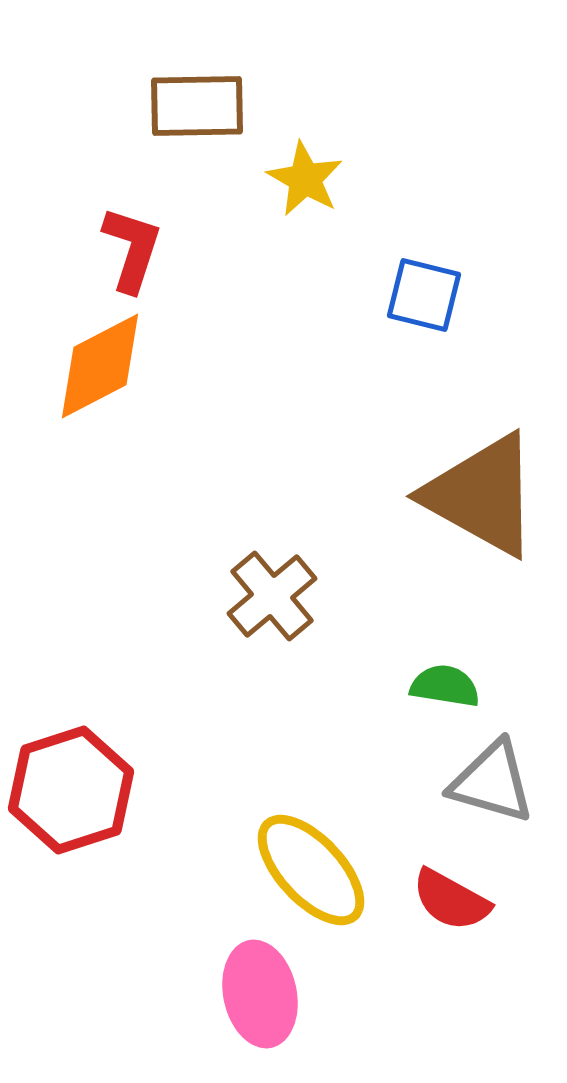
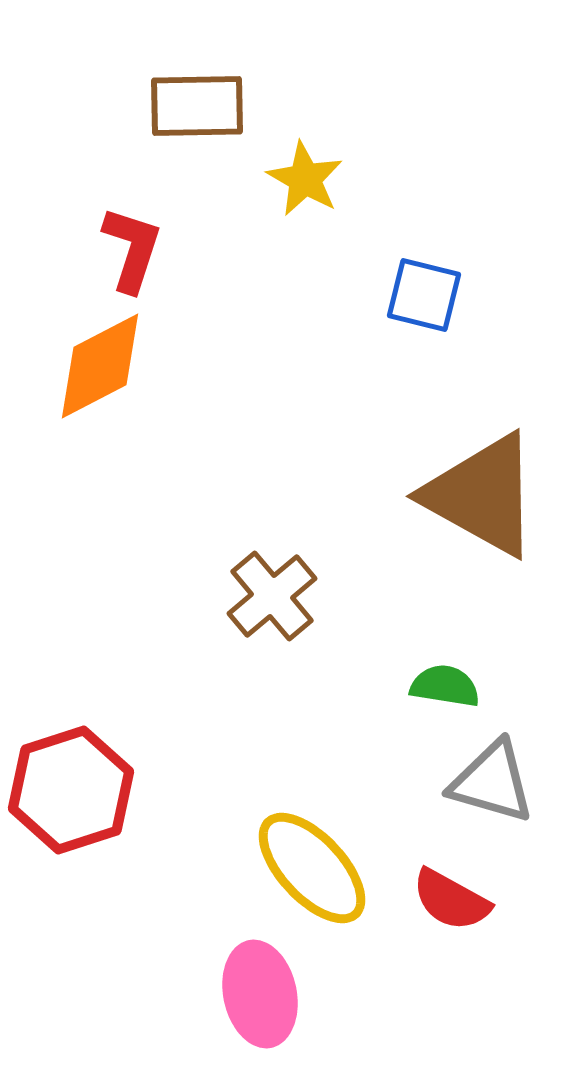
yellow ellipse: moved 1 px right, 2 px up
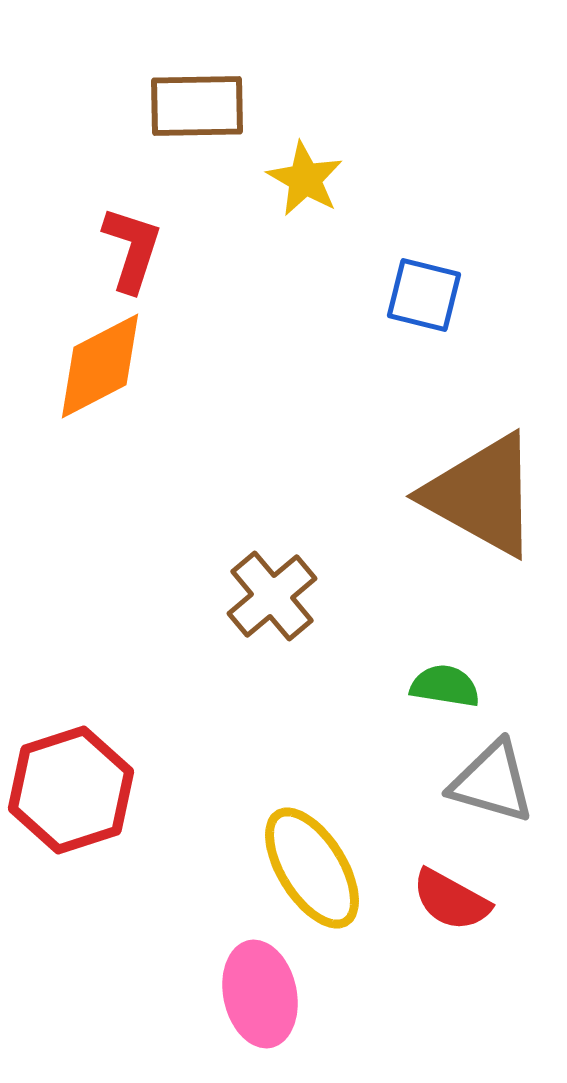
yellow ellipse: rotated 11 degrees clockwise
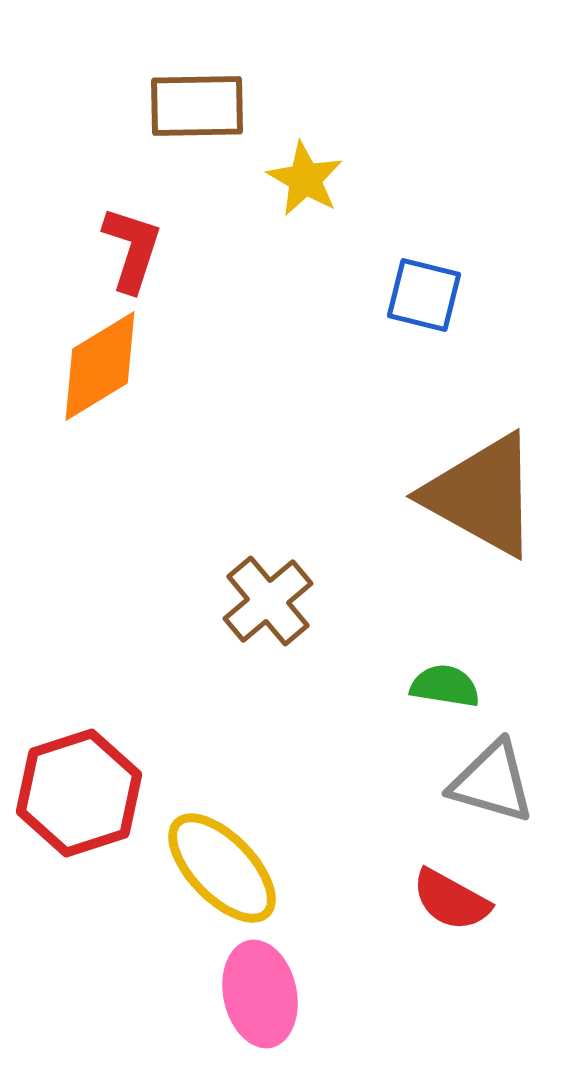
orange diamond: rotated 4 degrees counterclockwise
brown cross: moved 4 px left, 5 px down
red hexagon: moved 8 px right, 3 px down
yellow ellipse: moved 90 px left; rotated 12 degrees counterclockwise
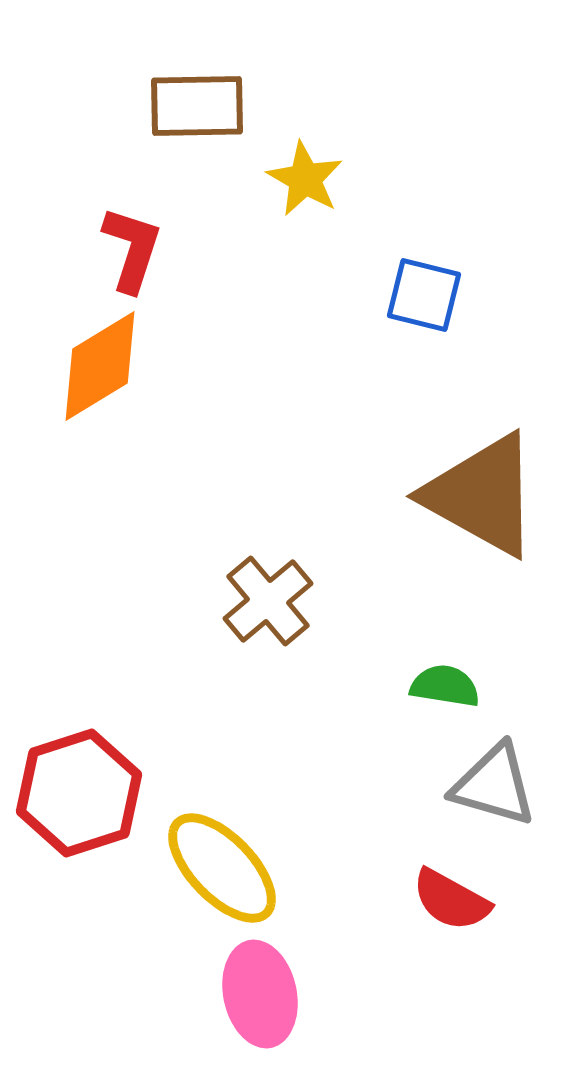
gray triangle: moved 2 px right, 3 px down
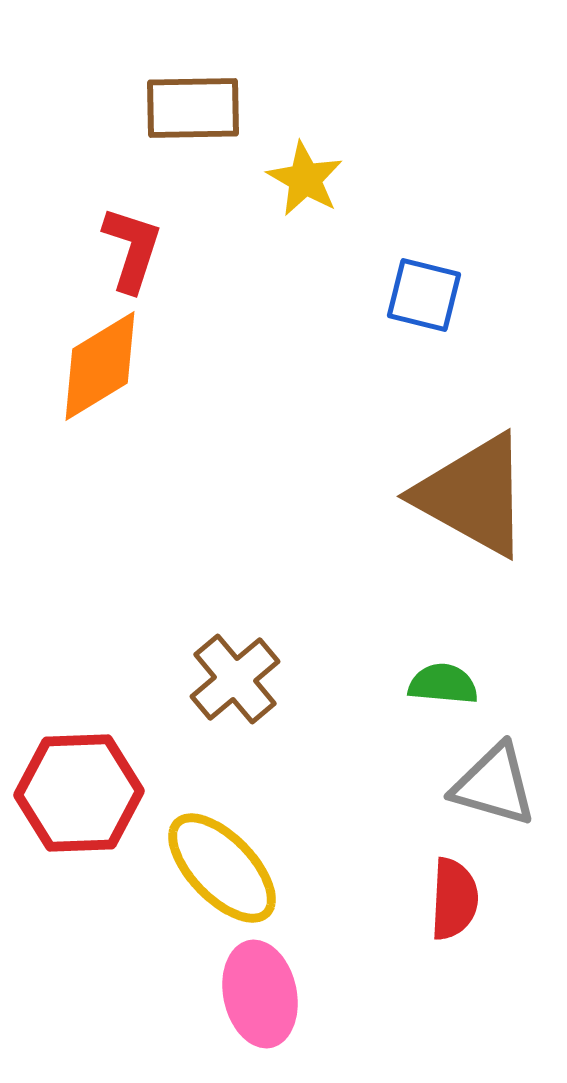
brown rectangle: moved 4 px left, 2 px down
brown triangle: moved 9 px left
brown cross: moved 33 px left, 78 px down
green semicircle: moved 2 px left, 2 px up; rotated 4 degrees counterclockwise
red hexagon: rotated 16 degrees clockwise
red semicircle: moved 3 px right, 1 px up; rotated 116 degrees counterclockwise
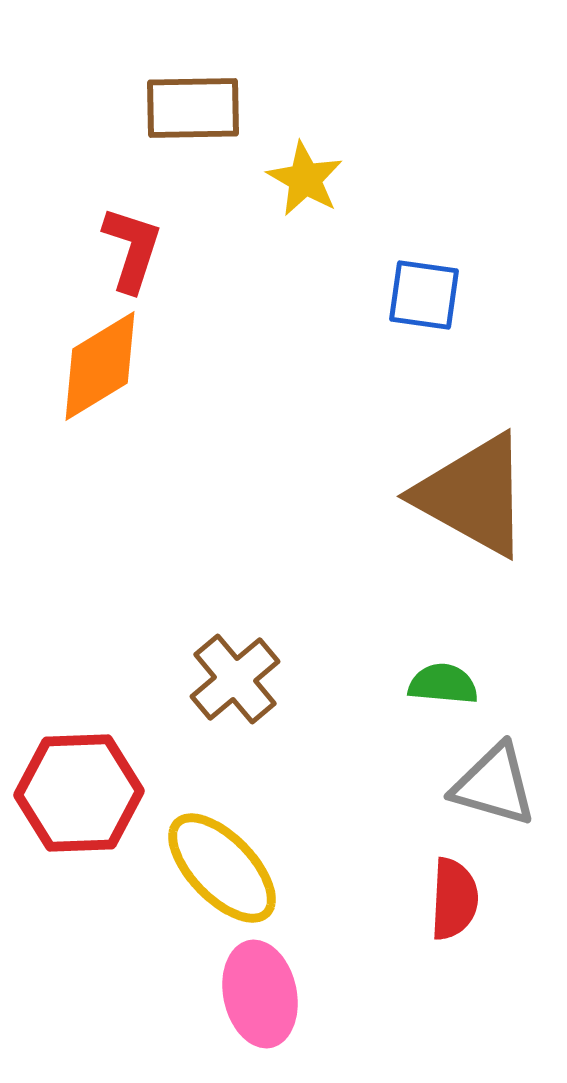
blue square: rotated 6 degrees counterclockwise
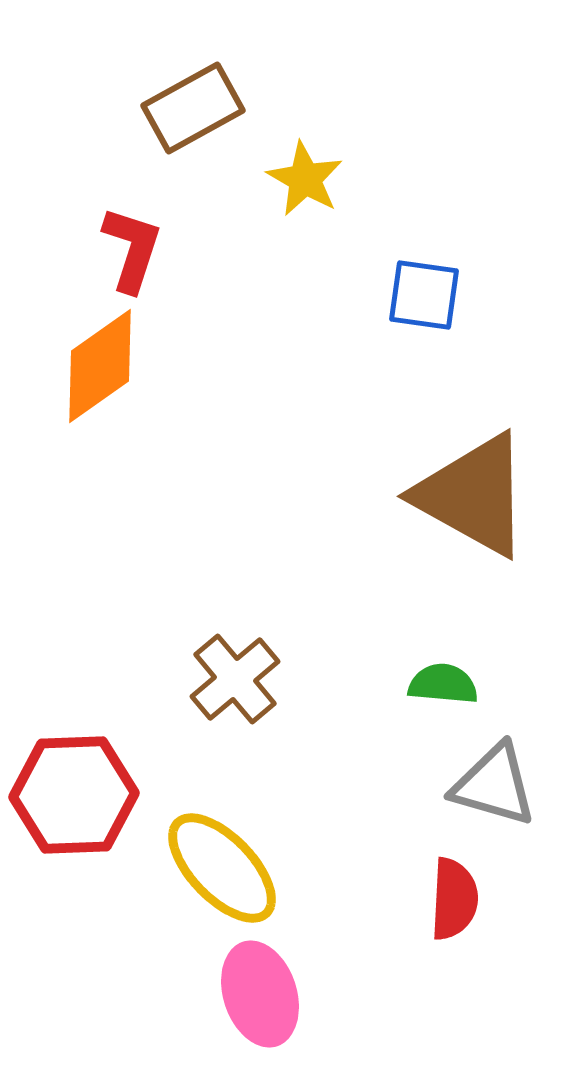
brown rectangle: rotated 28 degrees counterclockwise
orange diamond: rotated 4 degrees counterclockwise
red hexagon: moved 5 px left, 2 px down
pink ellipse: rotated 6 degrees counterclockwise
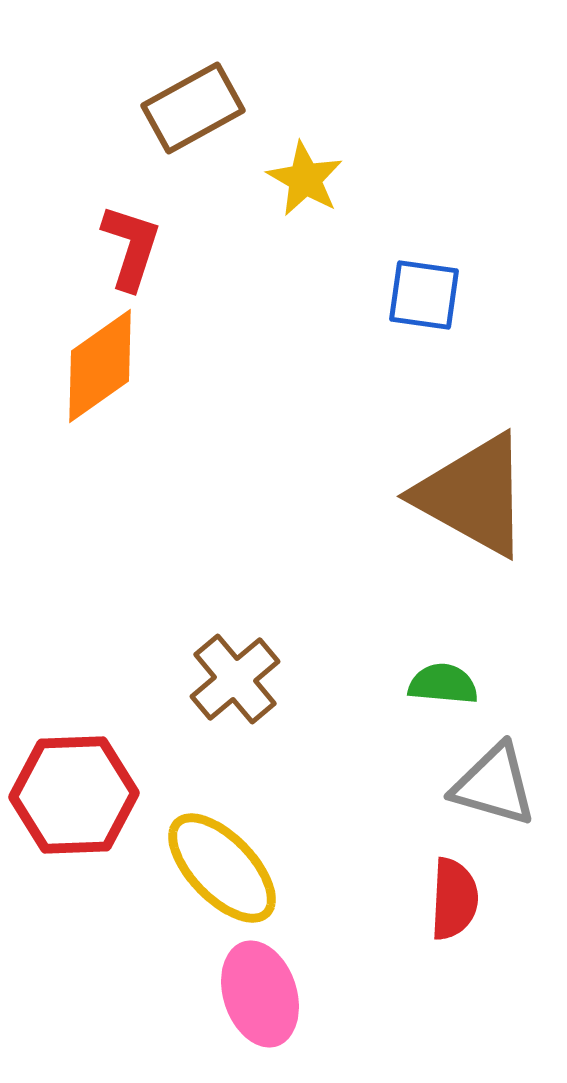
red L-shape: moved 1 px left, 2 px up
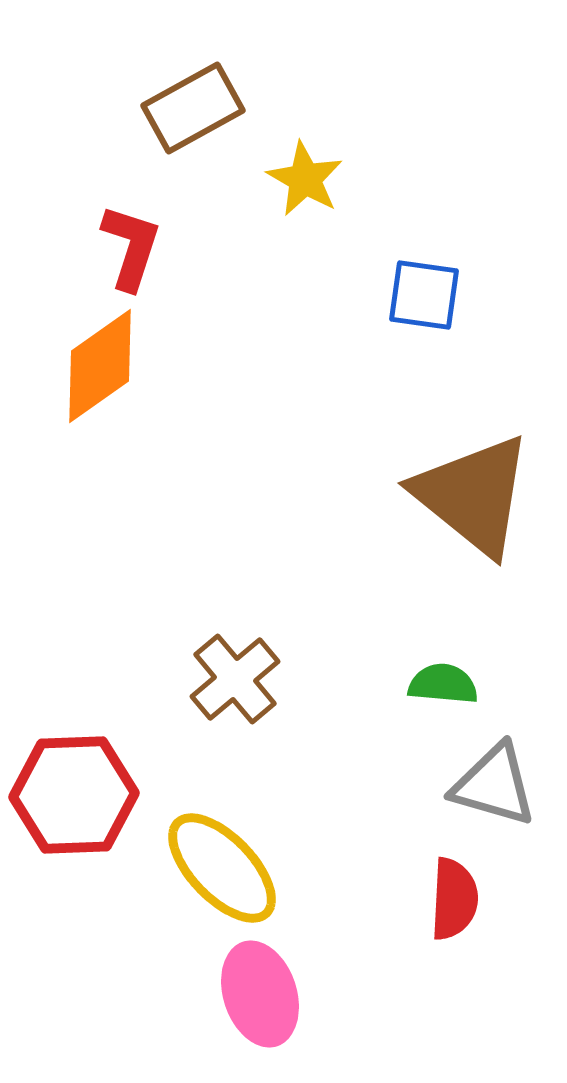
brown triangle: rotated 10 degrees clockwise
